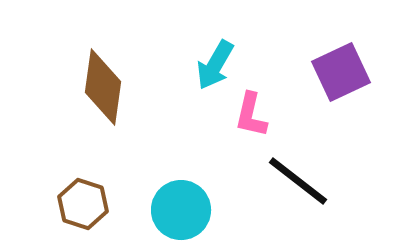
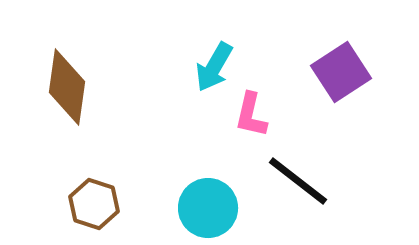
cyan arrow: moved 1 px left, 2 px down
purple square: rotated 8 degrees counterclockwise
brown diamond: moved 36 px left
brown hexagon: moved 11 px right
cyan circle: moved 27 px right, 2 px up
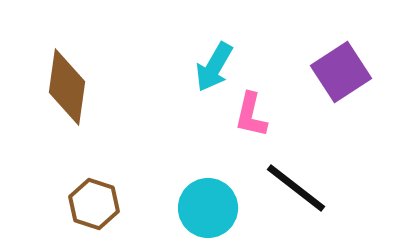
black line: moved 2 px left, 7 px down
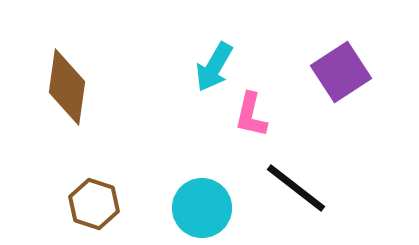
cyan circle: moved 6 px left
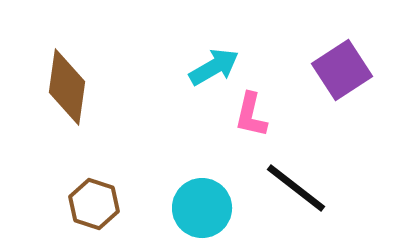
cyan arrow: rotated 150 degrees counterclockwise
purple square: moved 1 px right, 2 px up
